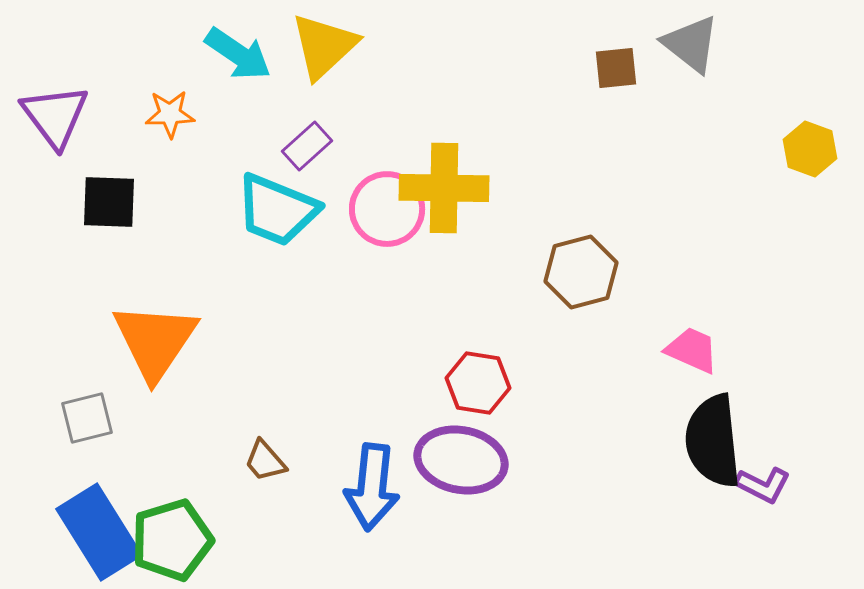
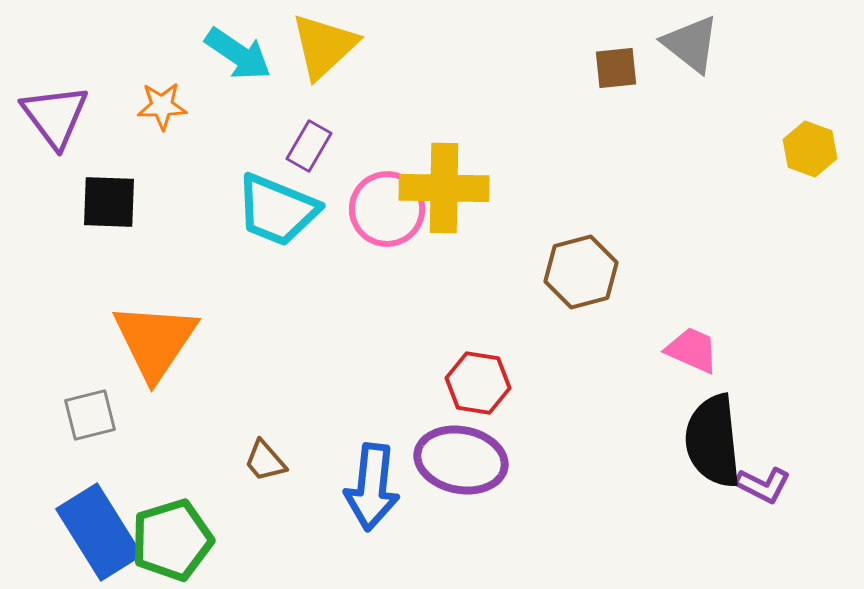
orange star: moved 8 px left, 8 px up
purple rectangle: moved 2 px right; rotated 18 degrees counterclockwise
gray square: moved 3 px right, 3 px up
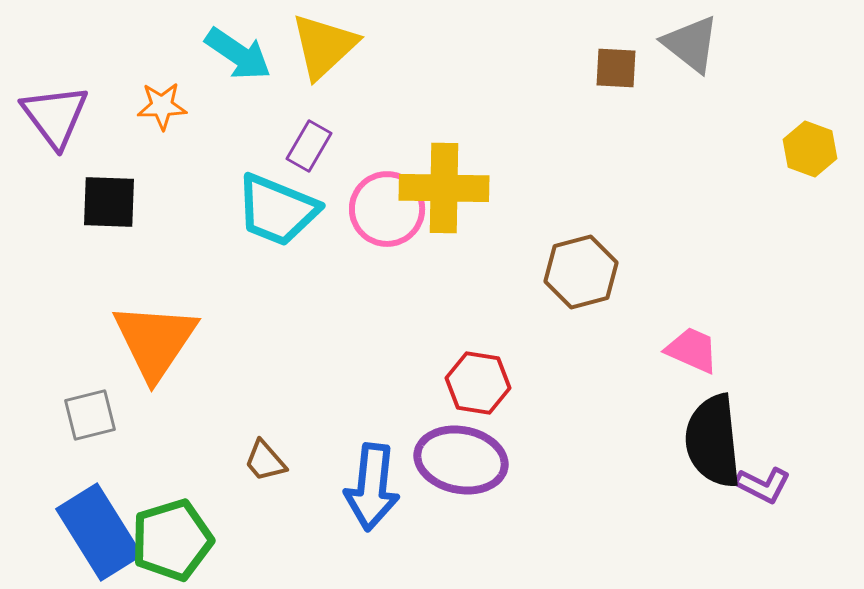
brown square: rotated 9 degrees clockwise
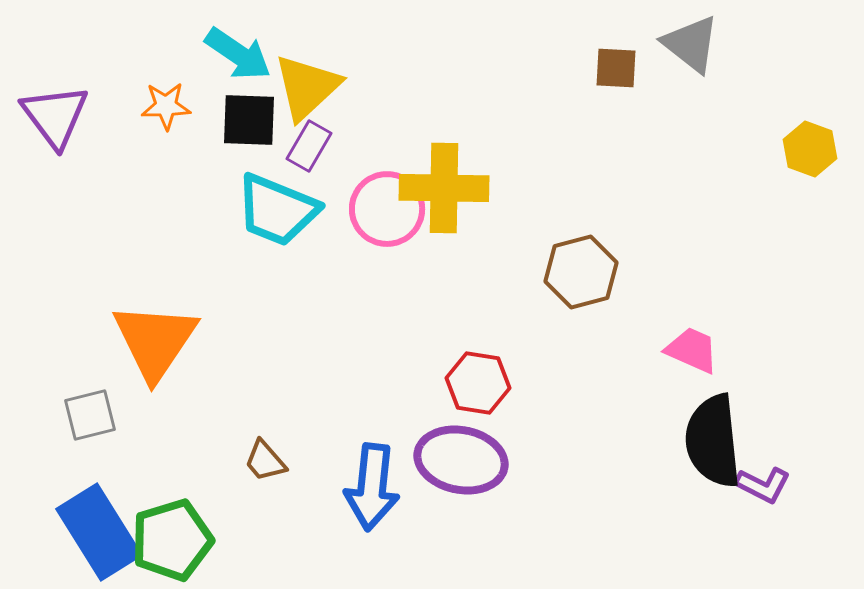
yellow triangle: moved 17 px left, 41 px down
orange star: moved 4 px right
black square: moved 140 px right, 82 px up
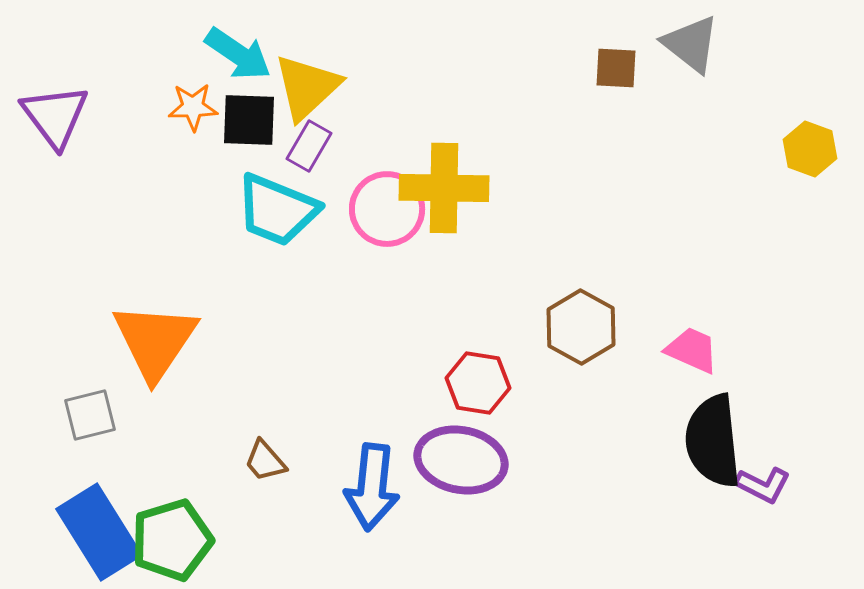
orange star: moved 27 px right, 1 px down
brown hexagon: moved 55 px down; rotated 16 degrees counterclockwise
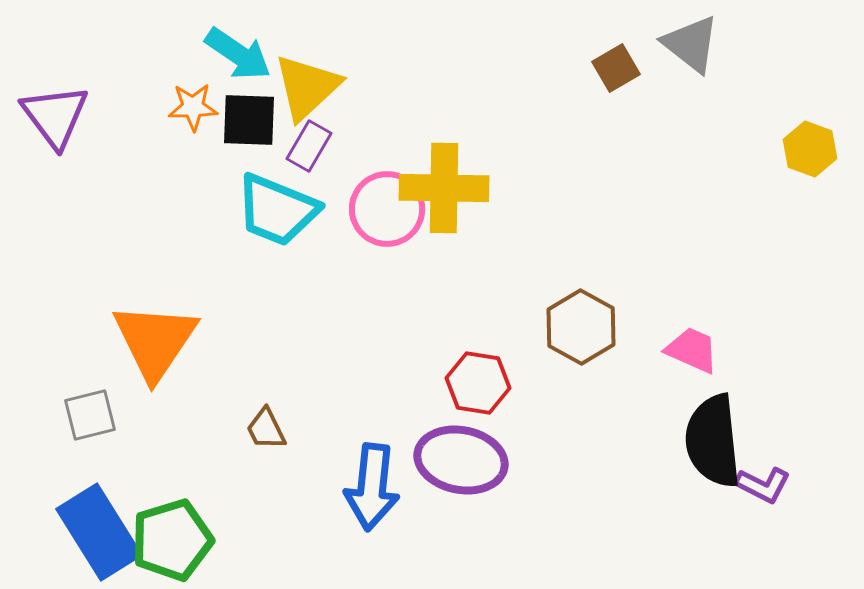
brown square: rotated 33 degrees counterclockwise
brown trapezoid: moved 1 px right, 32 px up; rotated 15 degrees clockwise
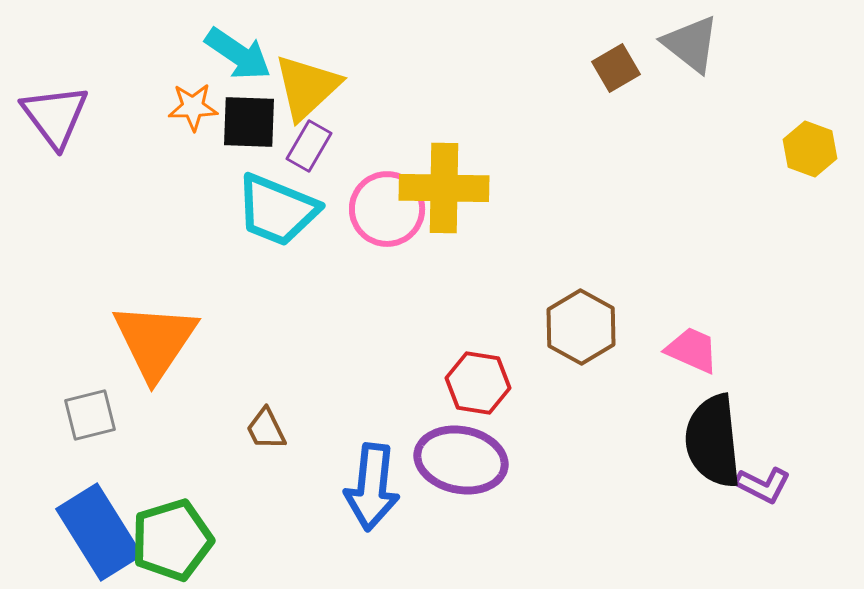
black square: moved 2 px down
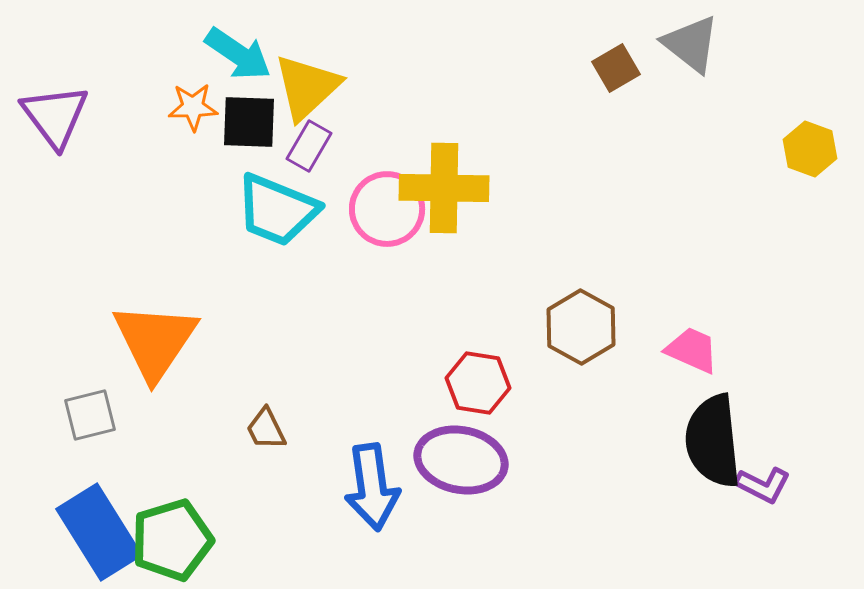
blue arrow: rotated 14 degrees counterclockwise
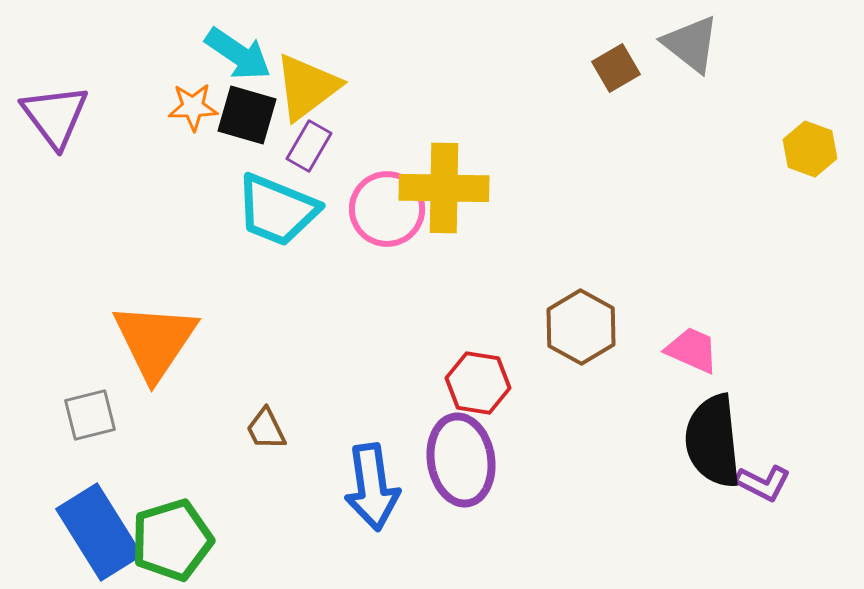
yellow triangle: rotated 6 degrees clockwise
black square: moved 2 px left, 7 px up; rotated 14 degrees clockwise
purple ellipse: rotated 70 degrees clockwise
purple L-shape: moved 2 px up
